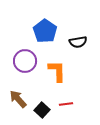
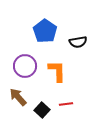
purple circle: moved 5 px down
brown arrow: moved 2 px up
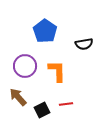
black semicircle: moved 6 px right, 2 px down
black square: rotated 21 degrees clockwise
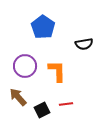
blue pentagon: moved 2 px left, 4 px up
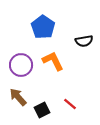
black semicircle: moved 3 px up
purple circle: moved 4 px left, 1 px up
orange L-shape: moved 4 px left, 10 px up; rotated 25 degrees counterclockwise
red line: moved 4 px right; rotated 48 degrees clockwise
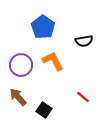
red line: moved 13 px right, 7 px up
black square: moved 2 px right; rotated 28 degrees counterclockwise
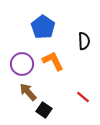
black semicircle: rotated 84 degrees counterclockwise
purple circle: moved 1 px right, 1 px up
brown arrow: moved 10 px right, 5 px up
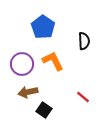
brown arrow: rotated 60 degrees counterclockwise
